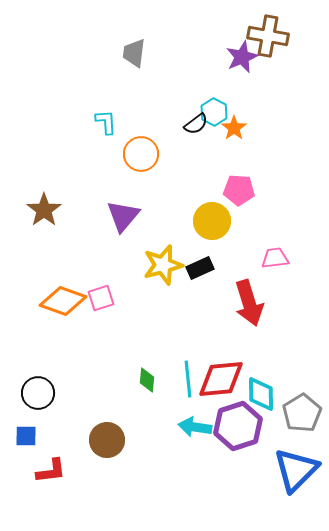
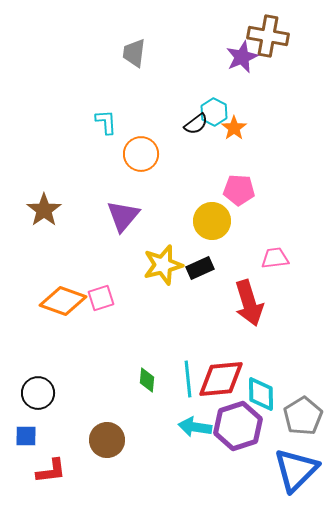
gray pentagon: moved 1 px right, 3 px down
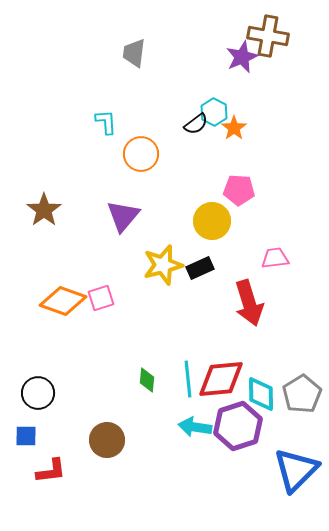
gray pentagon: moved 1 px left, 22 px up
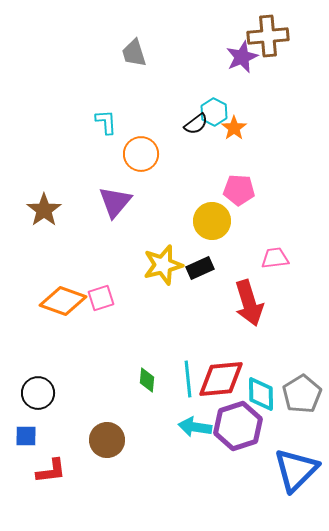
brown cross: rotated 15 degrees counterclockwise
gray trapezoid: rotated 24 degrees counterclockwise
purple triangle: moved 8 px left, 14 px up
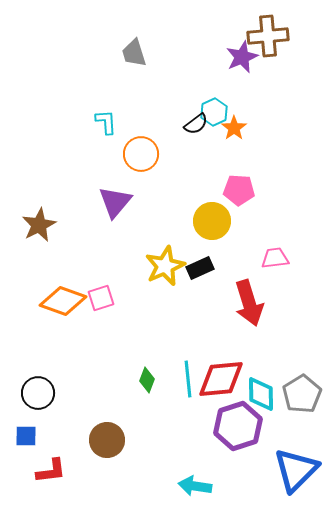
cyan hexagon: rotated 8 degrees clockwise
brown star: moved 5 px left, 15 px down; rotated 8 degrees clockwise
yellow star: moved 2 px right, 1 px down; rotated 9 degrees counterclockwise
green diamond: rotated 15 degrees clockwise
cyan arrow: moved 59 px down
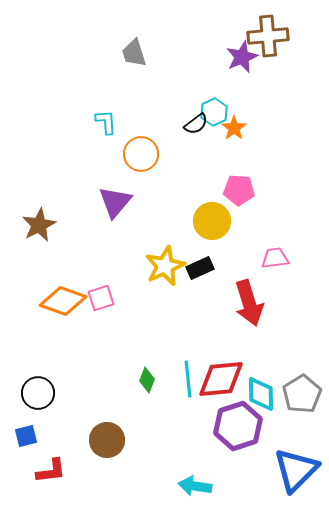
blue square: rotated 15 degrees counterclockwise
